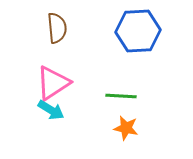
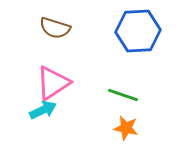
brown semicircle: moved 2 px left; rotated 112 degrees clockwise
green line: moved 2 px right, 1 px up; rotated 16 degrees clockwise
cyan arrow: moved 8 px left; rotated 56 degrees counterclockwise
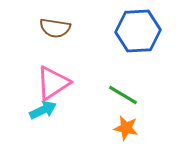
brown semicircle: rotated 8 degrees counterclockwise
green line: rotated 12 degrees clockwise
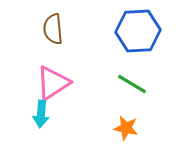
brown semicircle: moved 2 px left, 1 px down; rotated 76 degrees clockwise
green line: moved 9 px right, 11 px up
cyan arrow: moved 2 px left, 4 px down; rotated 120 degrees clockwise
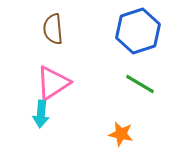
blue hexagon: rotated 15 degrees counterclockwise
green line: moved 8 px right
orange star: moved 5 px left, 6 px down
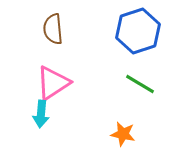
orange star: moved 2 px right
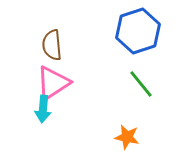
brown semicircle: moved 1 px left, 16 px down
green line: moved 1 px right; rotated 20 degrees clockwise
cyan arrow: moved 2 px right, 5 px up
orange star: moved 4 px right, 3 px down
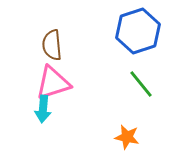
pink triangle: rotated 15 degrees clockwise
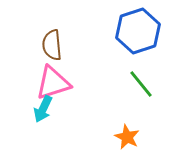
cyan arrow: rotated 20 degrees clockwise
orange star: rotated 15 degrees clockwise
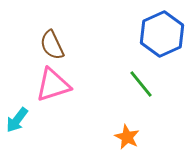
blue hexagon: moved 24 px right, 3 px down; rotated 6 degrees counterclockwise
brown semicircle: rotated 20 degrees counterclockwise
pink triangle: moved 2 px down
cyan arrow: moved 26 px left, 11 px down; rotated 12 degrees clockwise
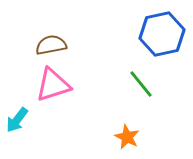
blue hexagon: rotated 12 degrees clockwise
brown semicircle: moved 1 px left; rotated 104 degrees clockwise
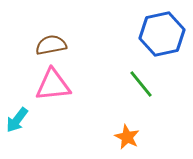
pink triangle: rotated 12 degrees clockwise
